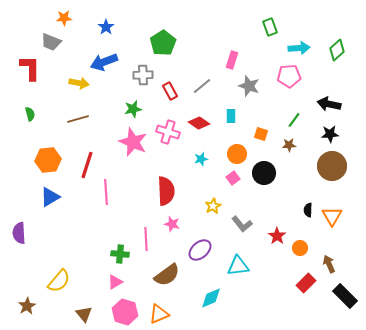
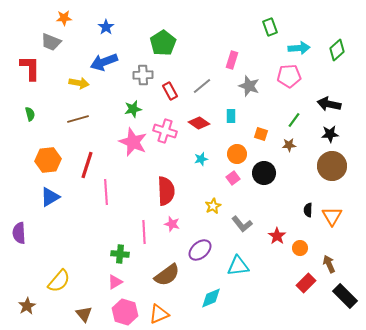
pink cross at (168, 132): moved 3 px left, 1 px up
pink line at (146, 239): moved 2 px left, 7 px up
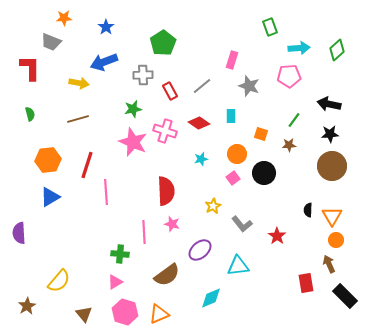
orange circle at (300, 248): moved 36 px right, 8 px up
red rectangle at (306, 283): rotated 54 degrees counterclockwise
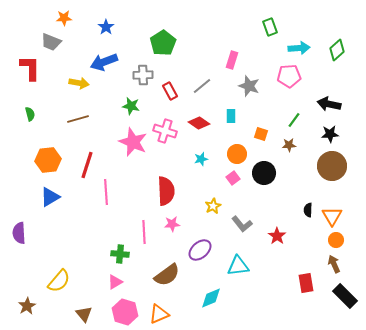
green star at (133, 109): moved 2 px left, 3 px up; rotated 24 degrees clockwise
pink star at (172, 224): rotated 21 degrees counterclockwise
brown arrow at (329, 264): moved 5 px right
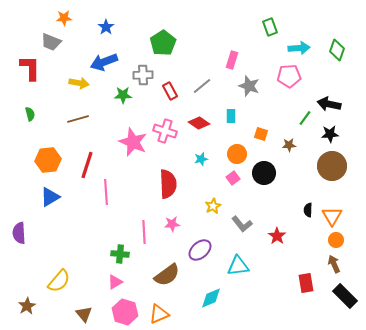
green diamond at (337, 50): rotated 30 degrees counterclockwise
green star at (131, 106): moved 8 px left, 11 px up; rotated 12 degrees counterclockwise
green line at (294, 120): moved 11 px right, 2 px up
red semicircle at (166, 191): moved 2 px right, 7 px up
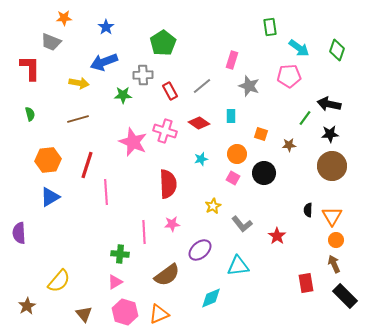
green rectangle at (270, 27): rotated 12 degrees clockwise
cyan arrow at (299, 48): rotated 40 degrees clockwise
pink square at (233, 178): rotated 24 degrees counterclockwise
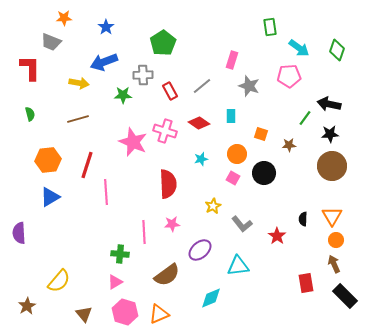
black semicircle at (308, 210): moved 5 px left, 9 px down
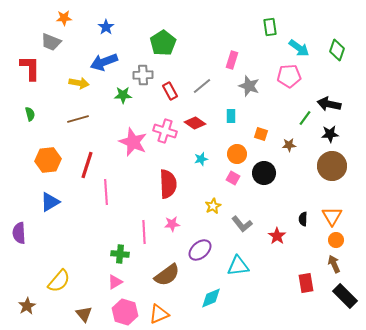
red diamond at (199, 123): moved 4 px left
blue triangle at (50, 197): moved 5 px down
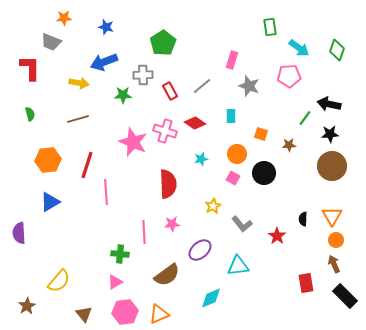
blue star at (106, 27): rotated 21 degrees counterclockwise
pink hexagon at (125, 312): rotated 25 degrees counterclockwise
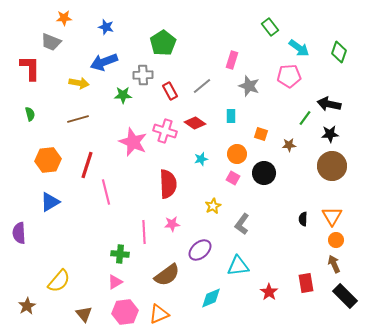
green rectangle at (270, 27): rotated 30 degrees counterclockwise
green diamond at (337, 50): moved 2 px right, 2 px down
pink line at (106, 192): rotated 10 degrees counterclockwise
gray L-shape at (242, 224): rotated 75 degrees clockwise
red star at (277, 236): moved 8 px left, 56 px down
